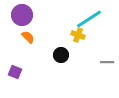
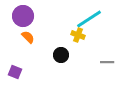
purple circle: moved 1 px right, 1 px down
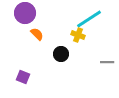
purple circle: moved 2 px right, 3 px up
orange semicircle: moved 9 px right, 3 px up
black circle: moved 1 px up
purple square: moved 8 px right, 5 px down
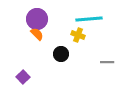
purple circle: moved 12 px right, 6 px down
cyan line: rotated 28 degrees clockwise
purple square: rotated 24 degrees clockwise
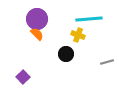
black circle: moved 5 px right
gray line: rotated 16 degrees counterclockwise
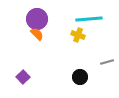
black circle: moved 14 px right, 23 px down
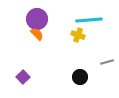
cyan line: moved 1 px down
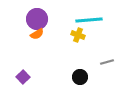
orange semicircle: rotated 104 degrees clockwise
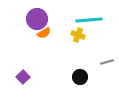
orange semicircle: moved 7 px right, 1 px up
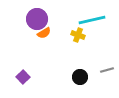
cyan line: moved 3 px right; rotated 8 degrees counterclockwise
gray line: moved 8 px down
